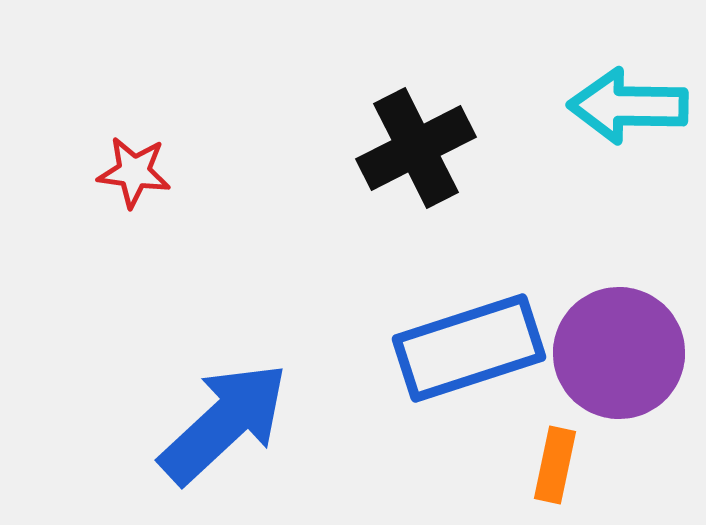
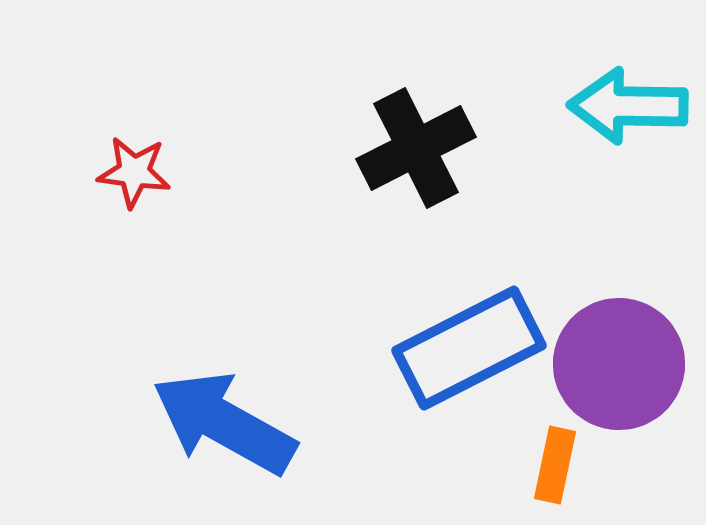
blue rectangle: rotated 9 degrees counterclockwise
purple circle: moved 11 px down
blue arrow: rotated 108 degrees counterclockwise
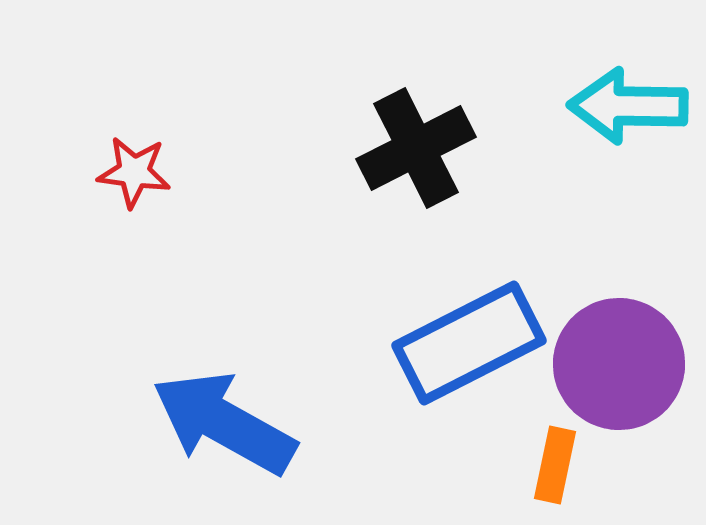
blue rectangle: moved 5 px up
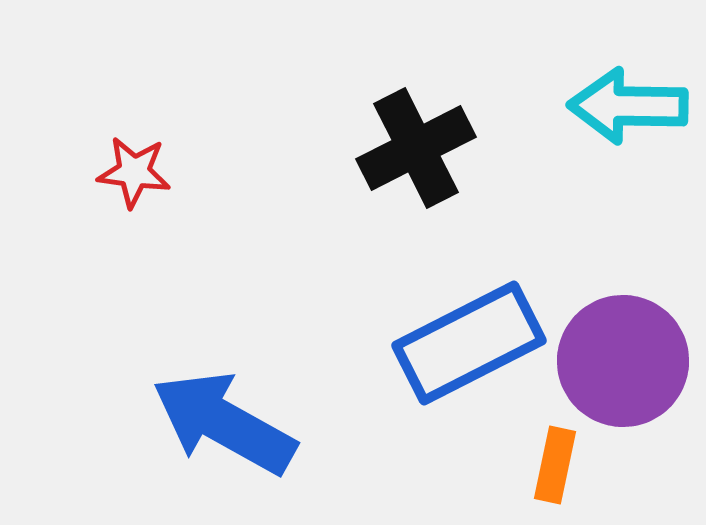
purple circle: moved 4 px right, 3 px up
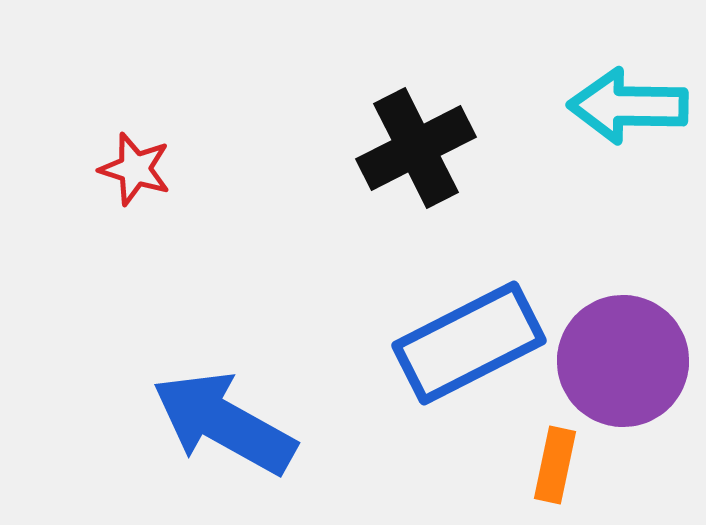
red star: moved 1 px right, 3 px up; rotated 10 degrees clockwise
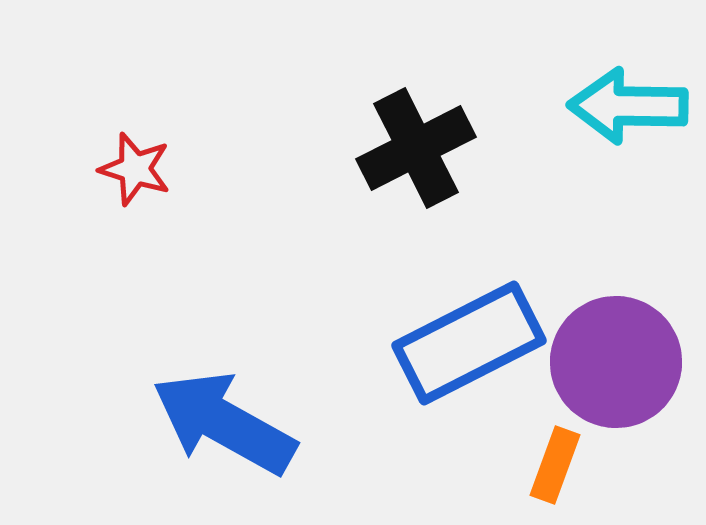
purple circle: moved 7 px left, 1 px down
orange rectangle: rotated 8 degrees clockwise
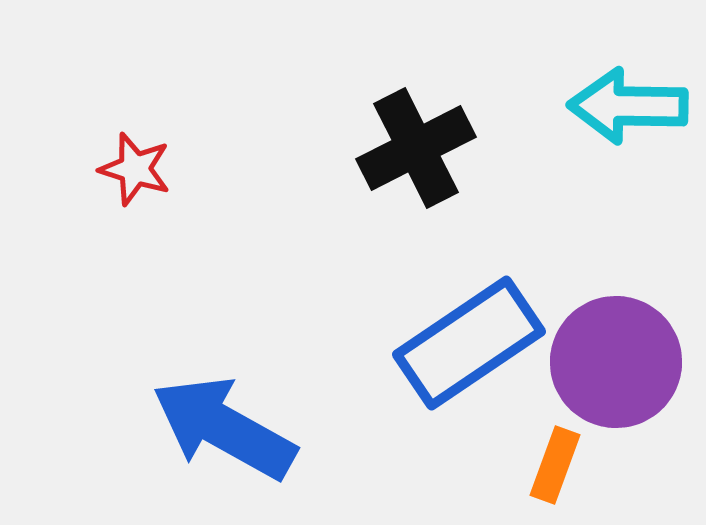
blue rectangle: rotated 7 degrees counterclockwise
blue arrow: moved 5 px down
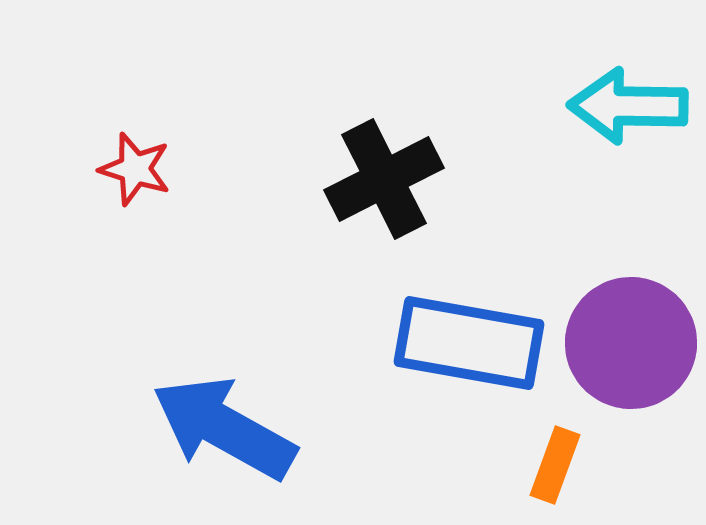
black cross: moved 32 px left, 31 px down
blue rectangle: rotated 44 degrees clockwise
purple circle: moved 15 px right, 19 px up
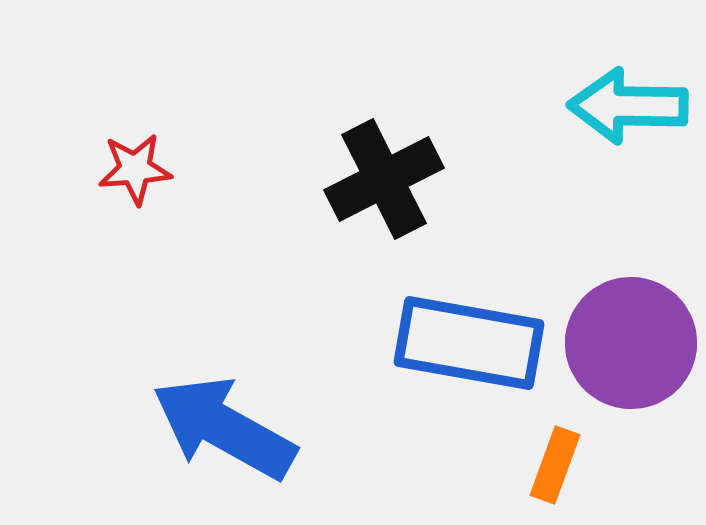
red star: rotated 22 degrees counterclockwise
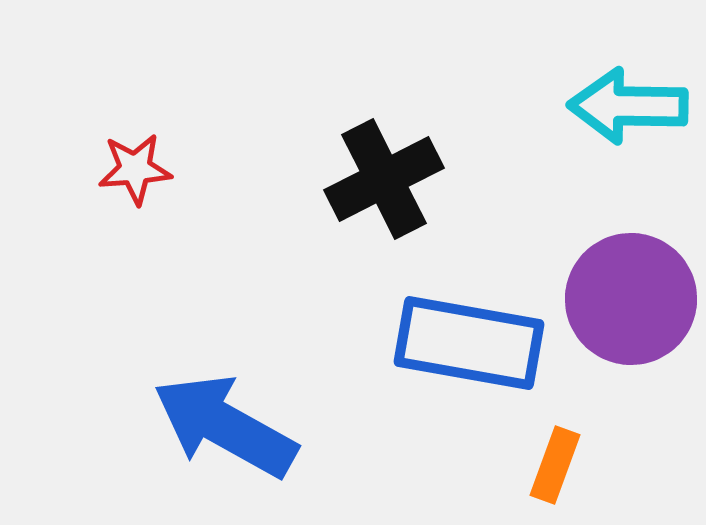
purple circle: moved 44 px up
blue arrow: moved 1 px right, 2 px up
